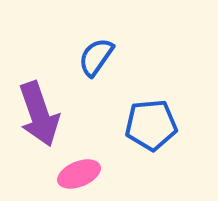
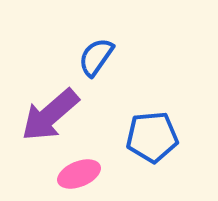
purple arrow: moved 11 px right, 1 px down; rotated 68 degrees clockwise
blue pentagon: moved 1 px right, 12 px down
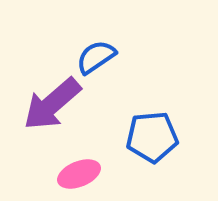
blue semicircle: rotated 21 degrees clockwise
purple arrow: moved 2 px right, 11 px up
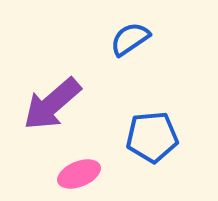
blue semicircle: moved 34 px right, 18 px up
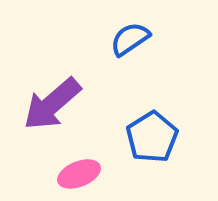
blue pentagon: rotated 27 degrees counterclockwise
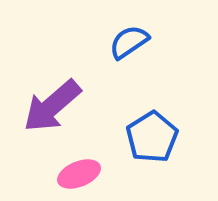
blue semicircle: moved 1 px left, 3 px down
purple arrow: moved 2 px down
